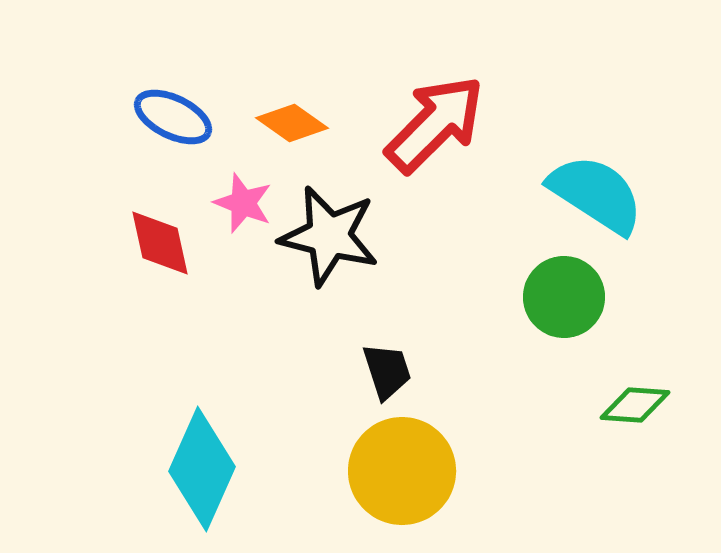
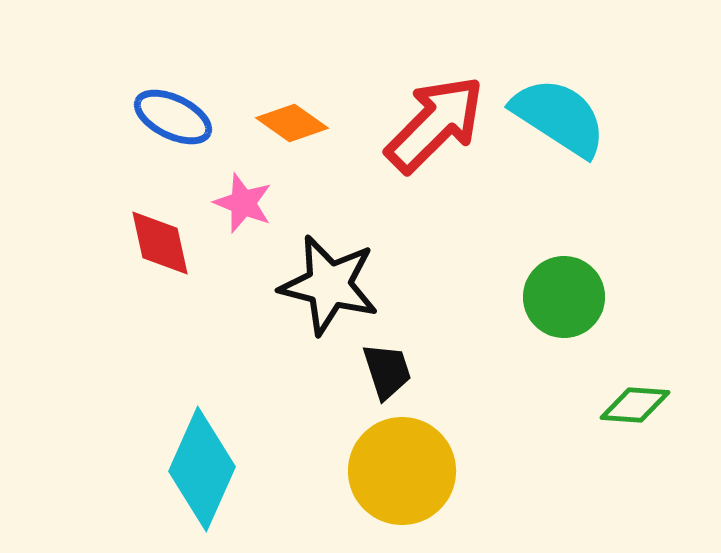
cyan semicircle: moved 37 px left, 77 px up
black star: moved 49 px down
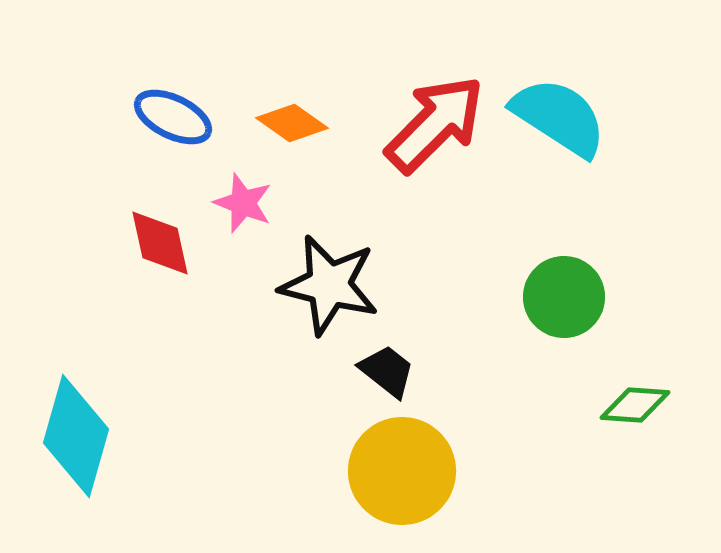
black trapezoid: rotated 34 degrees counterclockwise
cyan diamond: moved 126 px left, 33 px up; rotated 8 degrees counterclockwise
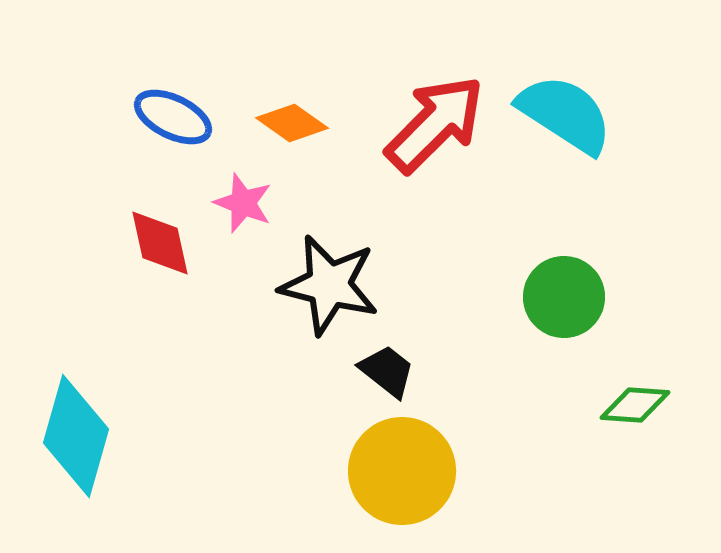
cyan semicircle: moved 6 px right, 3 px up
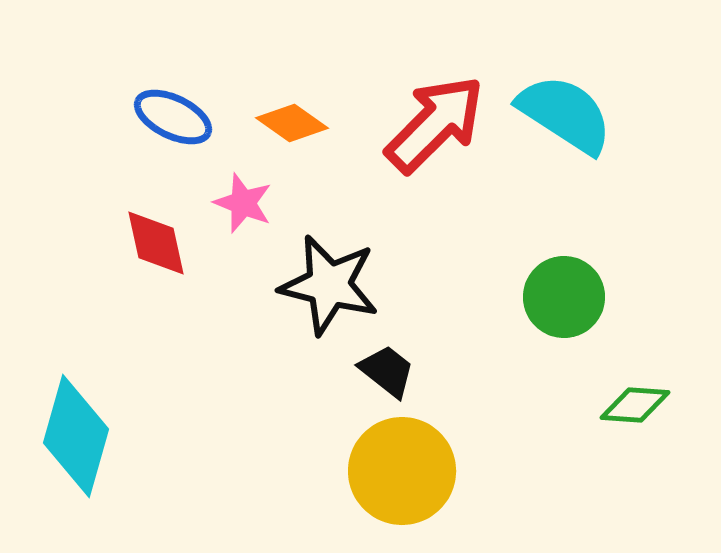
red diamond: moved 4 px left
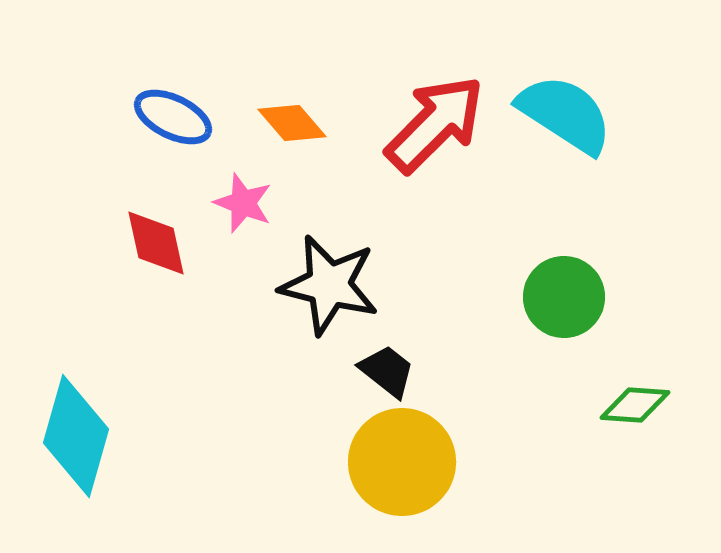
orange diamond: rotated 14 degrees clockwise
yellow circle: moved 9 px up
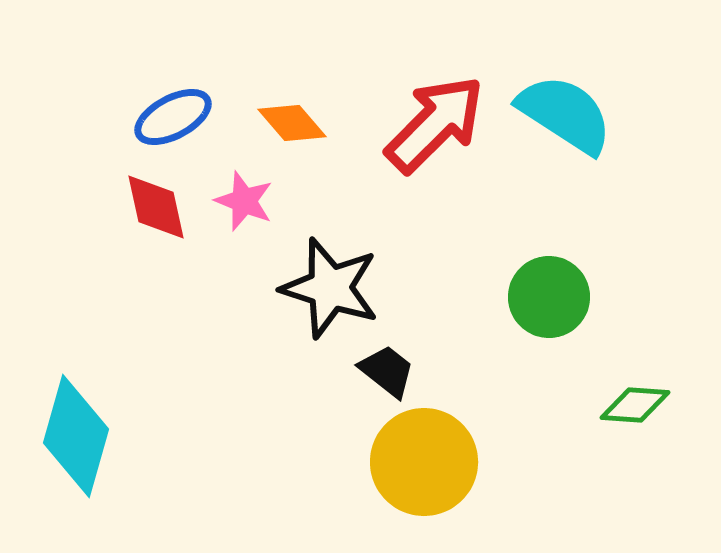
blue ellipse: rotated 54 degrees counterclockwise
pink star: moved 1 px right, 2 px up
red diamond: moved 36 px up
black star: moved 1 px right, 3 px down; rotated 4 degrees clockwise
green circle: moved 15 px left
yellow circle: moved 22 px right
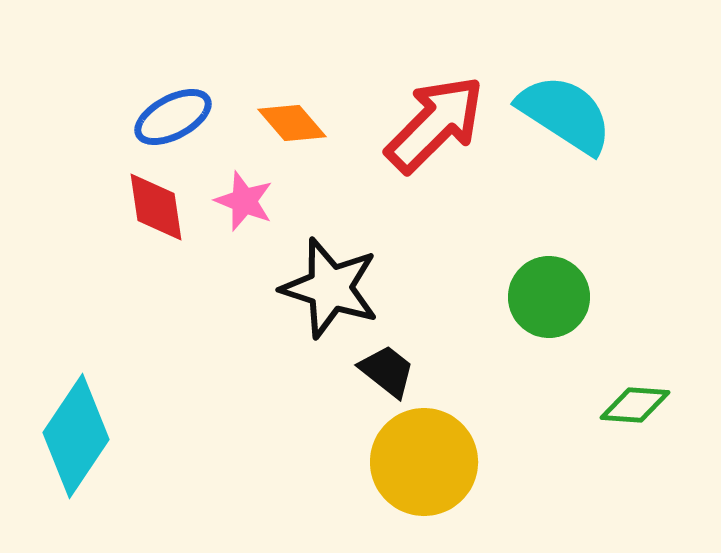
red diamond: rotated 4 degrees clockwise
cyan diamond: rotated 18 degrees clockwise
